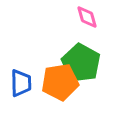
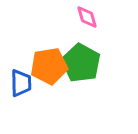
orange pentagon: moved 11 px left, 16 px up
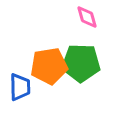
green pentagon: rotated 27 degrees counterclockwise
blue trapezoid: moved 1 px left, 4 px down
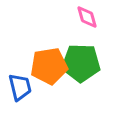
blue trapezoid: rotated 12 degrees counterclockwise
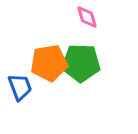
orange pentagon: moved 3 px up
blue trapezoid: rotated 8 degrees counterclockwise
